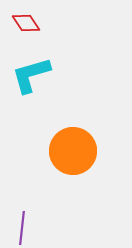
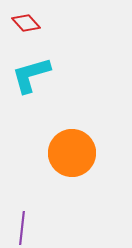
red diamond: rotated 8 degrees counterclockwise
orange circle: moved 1 px left, 2 px down
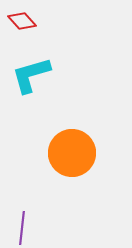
red diamond: moved 4 px left, 2 px up
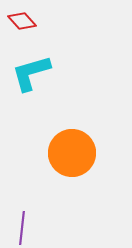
cyan L-shape: moved 2 px up
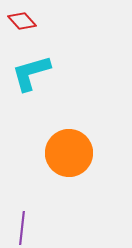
orange circle: moved 3 px left
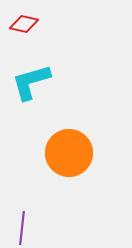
red diamond: moved 2 px right, 3 px down; rotated 36 degrees counterclockwise
cyan L-shape: moved 9 px down
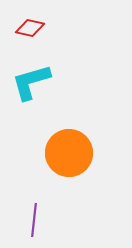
red diamond: moved 6 px right, 4 px down
purple line: moved 12 px right, 8 px up
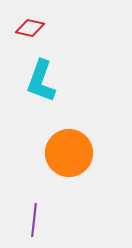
cyan L-shape: moved 10 px right, 1 px up; rotated 54 degrees counterclockwise
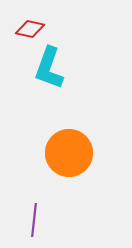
red diamond: moved 1 px down
cyan L-shape: moved 8 px right, 13 px up
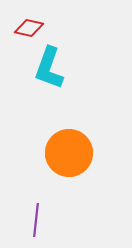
red diamond: moved 1 px left, 1 px up
purple line: moved 2 px right
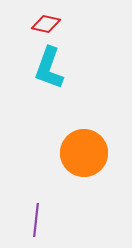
red diamond: moved 17 px right, 4 px up
orange circle: moved 15 px right
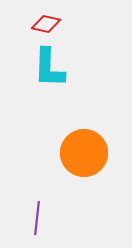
cyan L-shape: rotated 18 degrees counterclockwise
purple line: moved 1 px right, 2 px up
